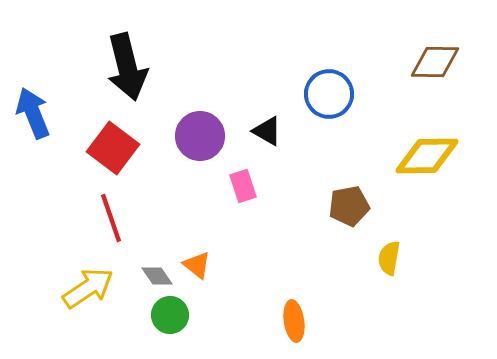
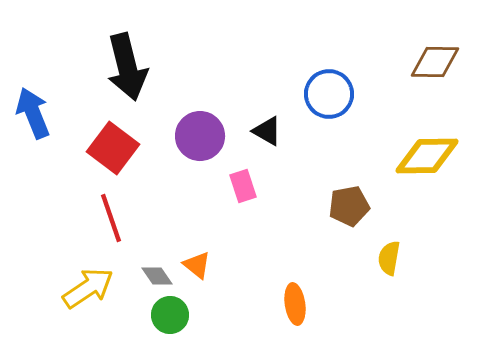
orange ellipse: moved 1 px right, 17 px up
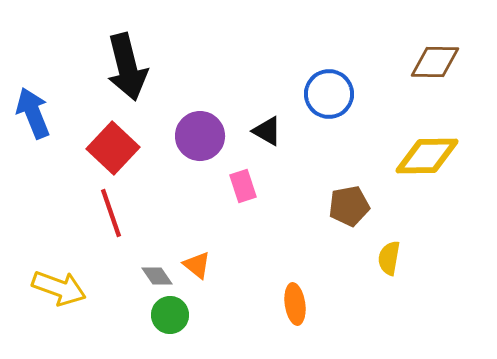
red square: rotated 6 degrees clockwise
red line: moved 5 px up
yellow arrow: moved 29 px left; rotated 54 degrees clockwise
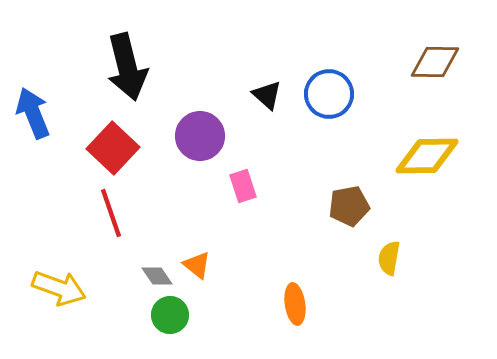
black triangle: moved 36 px up; rotated 12 degrees clockwise
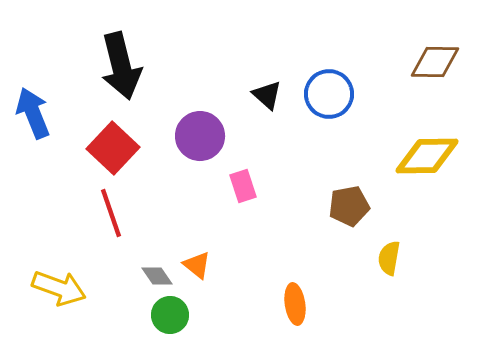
black arrow: moved 6 px left, 1 px up
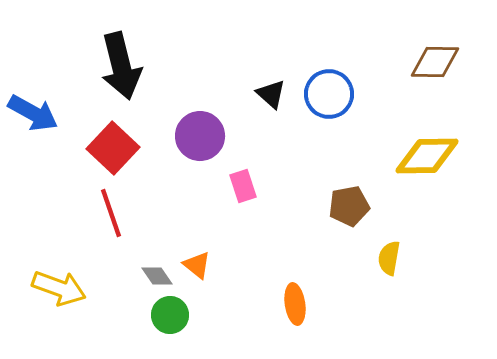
black triangle: moved 4 px right, 1 px up
blue arrow: rotated 141 degrees clockwise
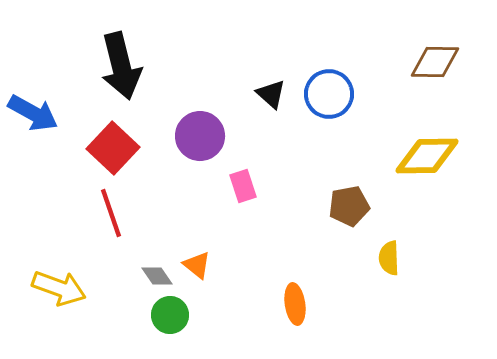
yellow semicircle: rotated 12 degrees counterclockwise
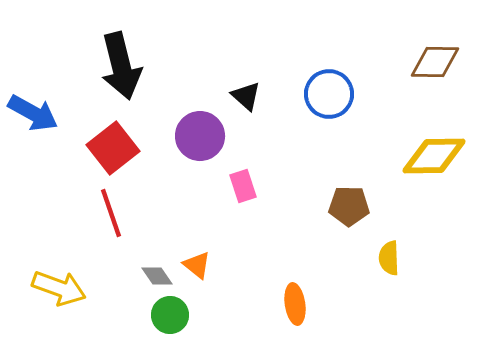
black triangle: moved 25 px left, 2 px down
red square: rotated 9 degrees clockwise
yellow diamond: moved 7 px right
brown pentagon: rotated 12 degrees clockwise
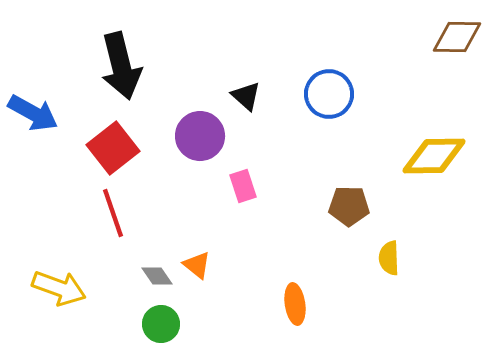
brown diamond: moved 22 px right, 25 px up
red line: moved 2 px right
green circle: moved 9 px left, 9 px down
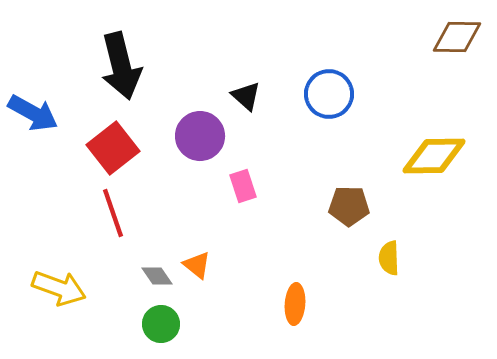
orange ellipse: rotated 12 degrees clockwise
